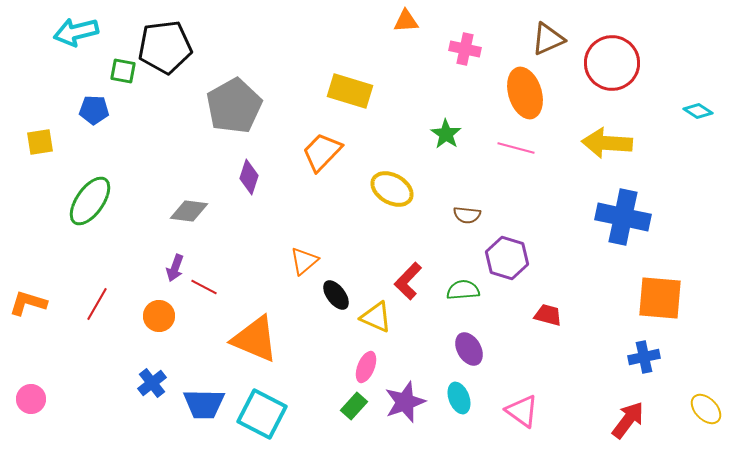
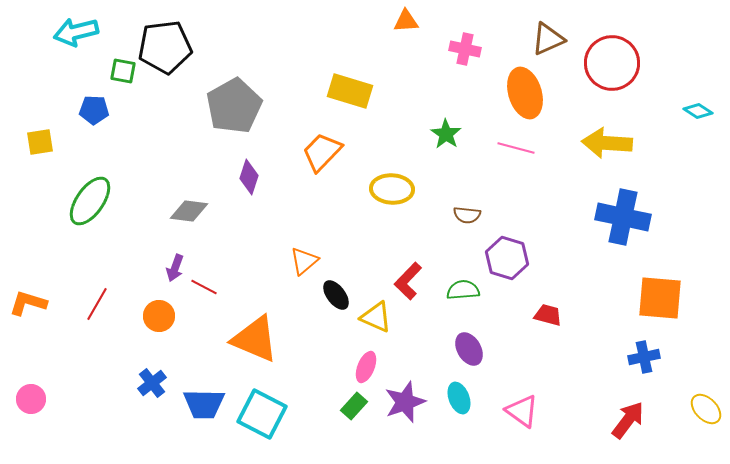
yellow ellipse at (392, 189): rotated 27 degrees counterclockwise
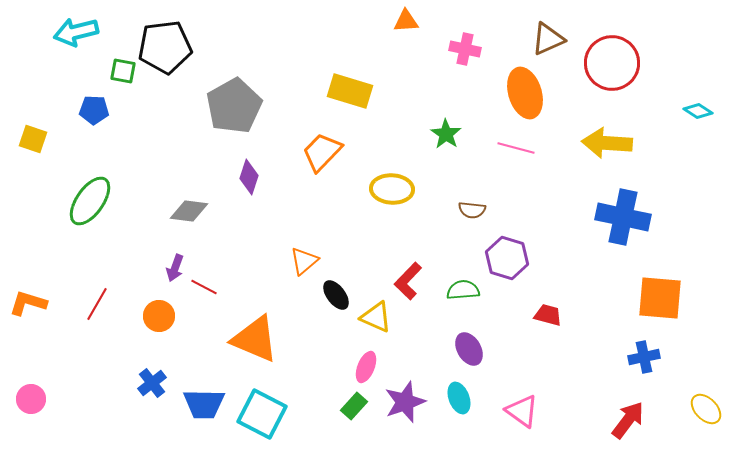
yellow square at (40, 142): moved 7 px left, 3 px up; rotated 28 degrees clockwise
brown semicircle at (467, 215): moved 5 px right, 5 px up
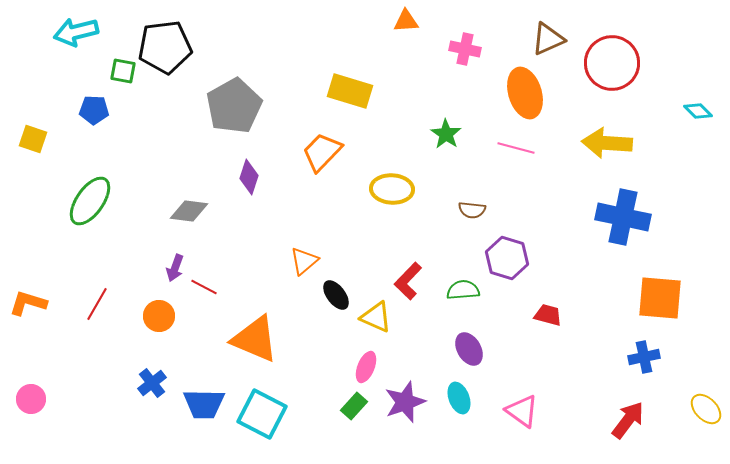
cyan diamond at (698, 111): rotated 12 degrees clockwise
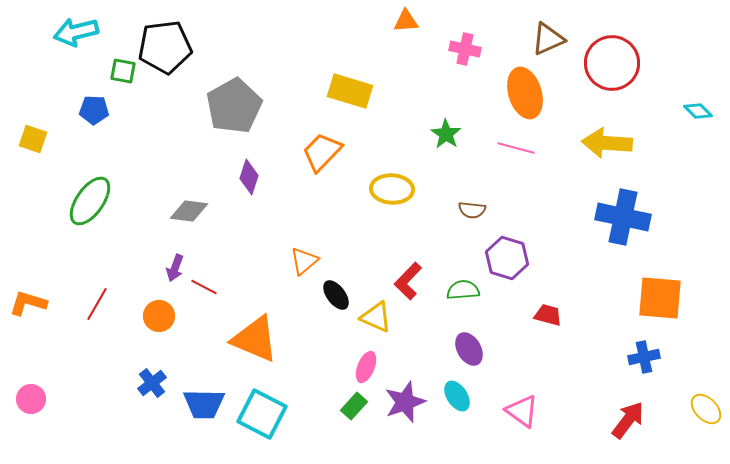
cyan ellipse at (459, 398): moved 2 px left, 2 px up; rotated 12 degrees counterclockwise
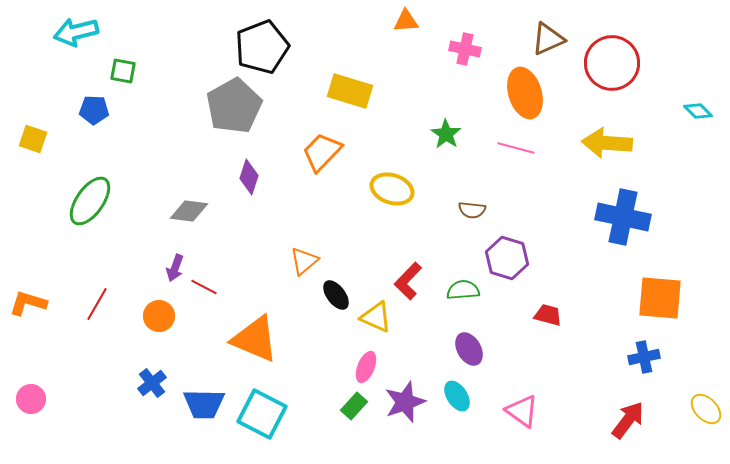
black pentagon at (165, 47): moved 97 px right; rotated 14 degrees counterclockwise
yellow ellipse at (392, 189): rotated 15 degrees clockwise
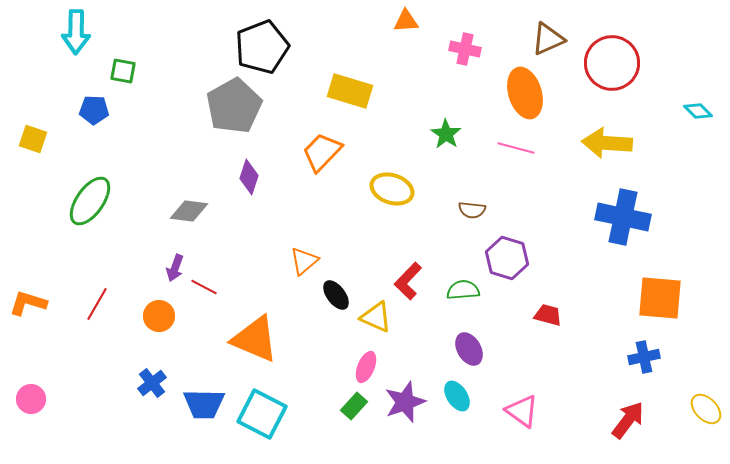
cyan arrow at (76, 32): rotated 75 degrees counterclockwise
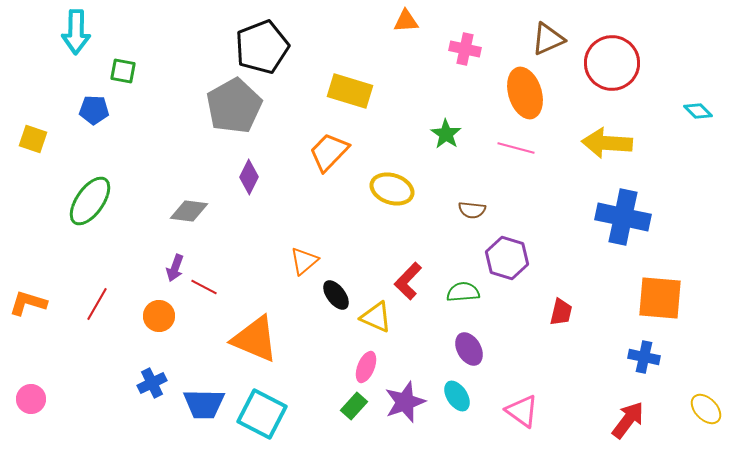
orange trapezoid at (322, 152): moved 7 px right
purple diamond at (249, 177): rotated 8 degrees clockwise
green semicircle at (463, 290): moved 2 px down
red trapezoid at (548, 315): moved 13 px right, 3 px up; rotated 88 degrees clockwise
blue cross at (644, 357): rotated 24 degrees clockwise
blue cross at (152, 383): rotated 12 degrees clockwise
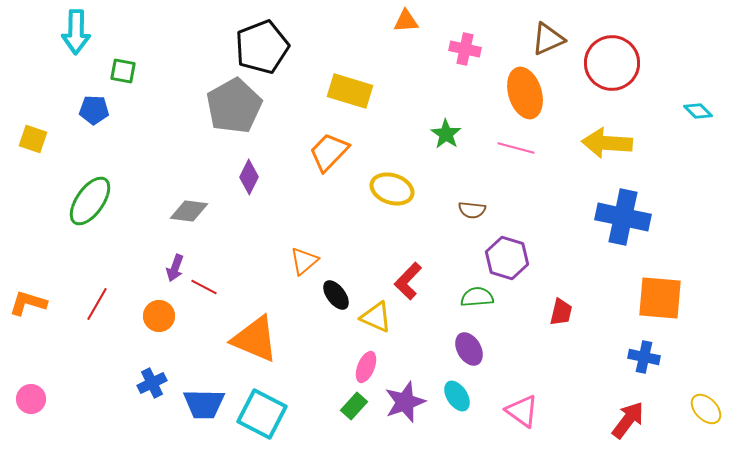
green semicircle at (463, 292): moved 14 px right, 5 px down
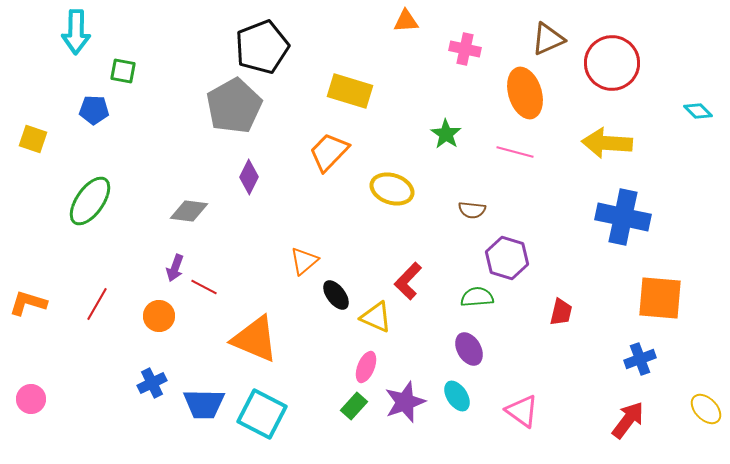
pink line at (516, 148): moved 1 px left, 4 px down
blue cross at (644, 357): moved 4 px left, 2 px down; rotated 32 degrees counterclockwise
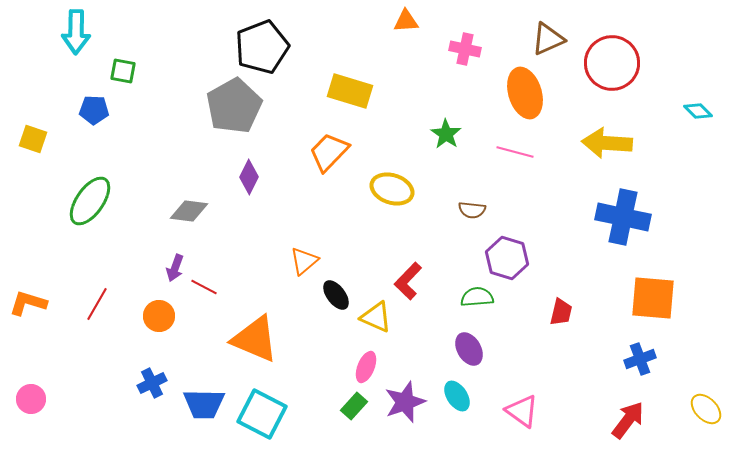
orange square at (660, 298): moved 7 px left
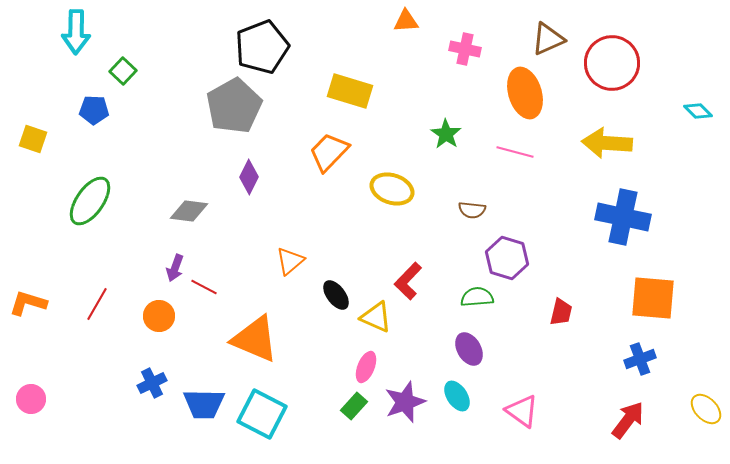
green square at (123, 71): rotated 32 degrees clockwise
orange triangle at (304, 261): moved 14 px left
